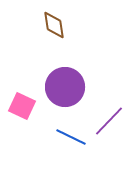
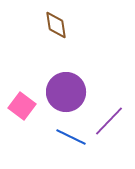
brown diamond: moved 2 px right
purple circle: moved 1 px right, 5 px down
pink square: rotated 12 degrees clockwise
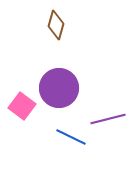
brown diamond: rotated 24 degrees clockwise
purple circle: moved 7 px left, 4 px up
purple line: moved 1 px left, 2 px up; rotated 32 degrees clockwise
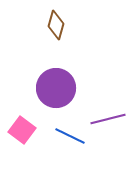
purple circle: moved 3 px left
pink square: moved 24 px down
blue line: moved 1 px left, 1 px up
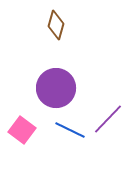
purple line: rotated 32 degrees counterclockwise
blue line: moved 6 px up
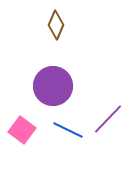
brown diamond: rotated 8 degrees clockwise
purple circle: moved 3 px left, 2 px up
blue line: moved 2 px left
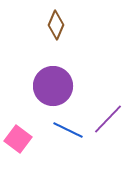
pink square: moved 4 px left, 9 px down
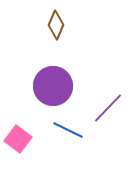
purple line: moved 11 px up
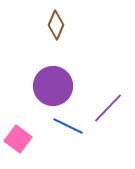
blue line: moved 4 px up
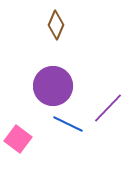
blue line: moved 2 px up
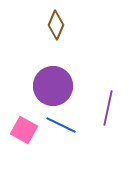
purple line: rotated 32 degrees counterclockwise
blue line: moved 7 px left, 1 px down
pink square: moved 6 px right, 9 px up; rotated 8 degrees counterclockwise
